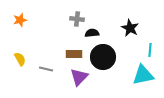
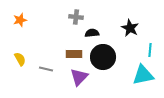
gray cross: moved 1 px left, 2 px up
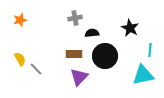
gray cross: moved 1 px left, 1 px down; rotated 16 degrees counterclockwise
black circle: moved 2 px right, 1 px up
gray line: moved 10 px left; rotated 32 degrees clockwise
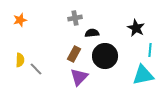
black star: moved 6 px right
brown rectangle: rotated 63 degrees counterclockwise
yellow semicircle: moved 1 px down; rotated 32 degrees clockwise
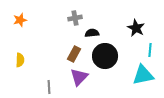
gray line: moved 13 px right, 18 px down; rotated 40 degrees clockwise
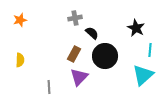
black semicircle: rotated 48 degrees clockwise
cyan triangle: rotated 30 degrees counterclockwise
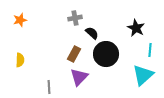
black circle: moved 1 px right, 2 px up
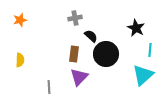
black semicircle: moved 1 px left, 3 px down
brown rectangle: rotated 21 degrees counterclockwise
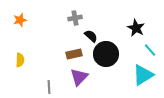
cyan line: rotated 48 degrees counterclockwise
brown rectangle: rotated 70 degrees clockwise
cyan triangle: rotated 10 degrees clockwise
